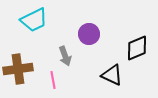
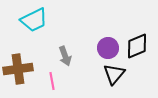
purple circle: moved 19 px right, 14 px down
black diamond: moved 2 px up
black triangle: moved 2 px right, 1 px up; rotated 45 degrees clockwise
pink line: moved 1 px left, 1 px down
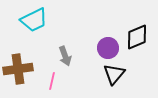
black diamond: moved 9 px up
pink line: rotated 24 degrees clockwise
